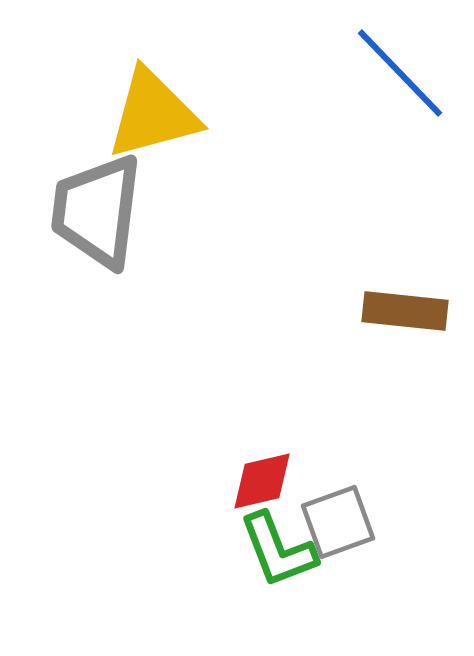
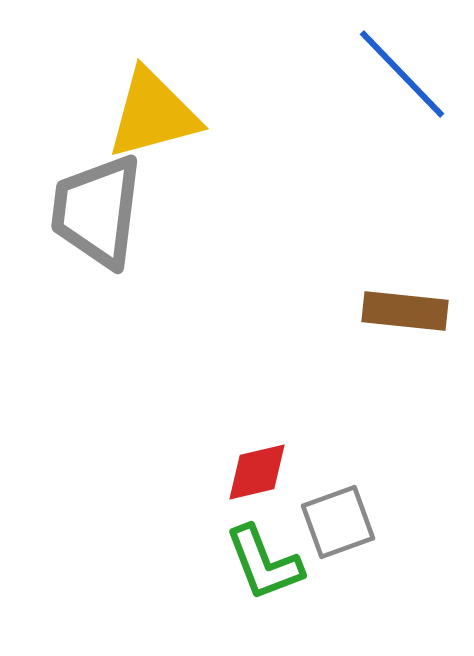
blue line: moved 2 px right, 1 px down
red diamond: moved 5 px left, 9 px up
green L-shape: moved 14 px left, 13 px down
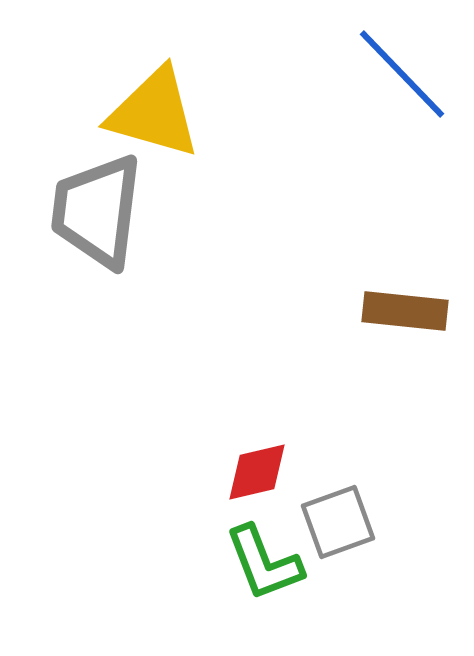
yellow triangle: moved 1 px right, 1 px up; rotated 31 degrees clockwise
